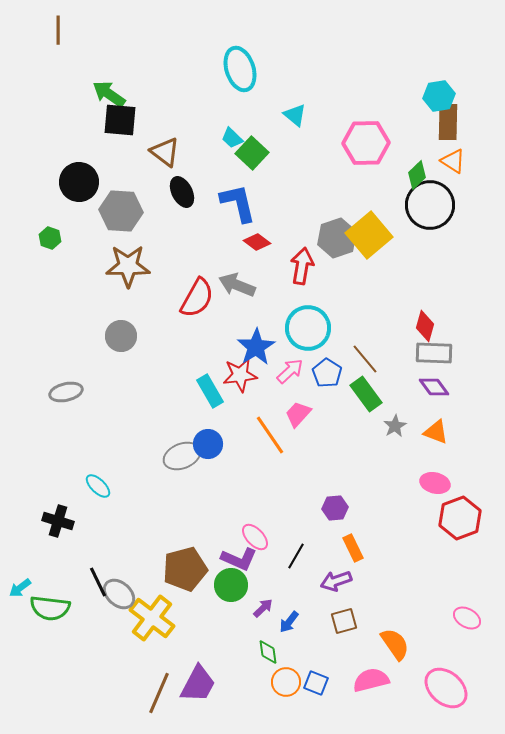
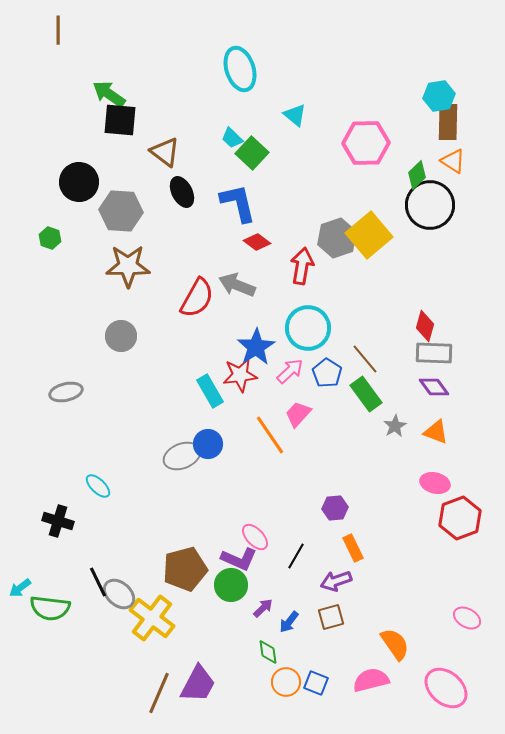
brown square at (344, 621): moved 13 px left, 4 px up
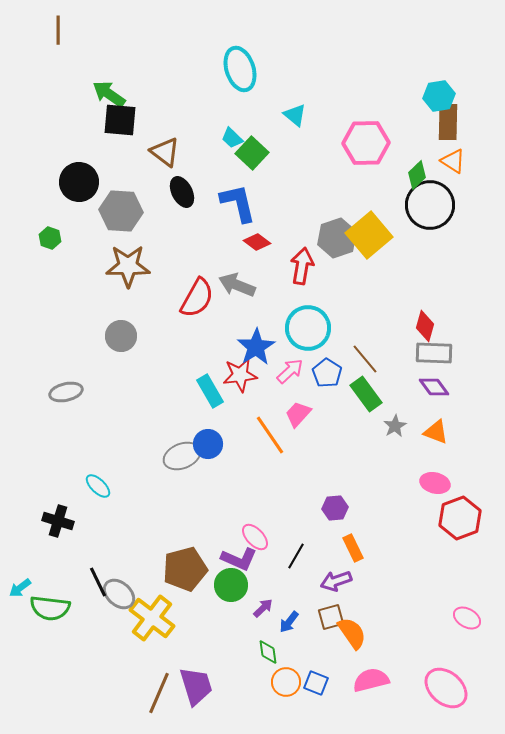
orange semicircle at (395, 644): moved 43 px left, 11 px up
purple trapezoid at (198, 684): moved 2 px left, 2 px down; rotated 45 degrees counterclockwise
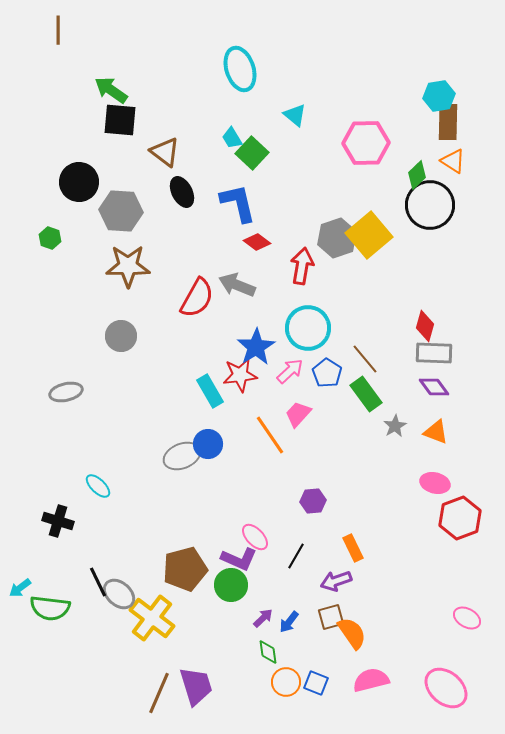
green arrow at (109, 94): moved 2 px right, 4 px up
cyan trapezoid at (232, 138): rotated 15 degrees clockwise
purple hexagon at (335, 508): moved 22 px left, 7 px up
purple arrow at (263, 608): moved 10 px down
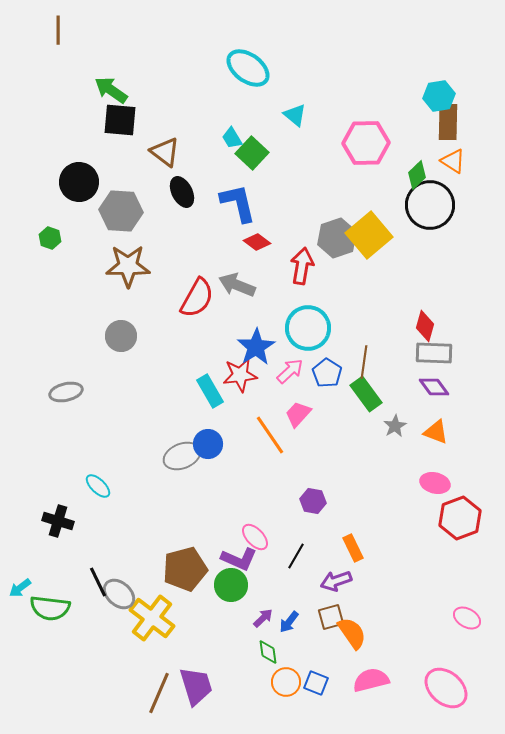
cyan ellipse at (240, 69): moved 8 px right, 1 px up; rotated 36 degrees counterclockwise
brown line at (365, 359): moved 1 px left, 3 px down; rotated 48 degrees clockwise
purple hexagon at (313, 501): rotated 15 degrees clockwise
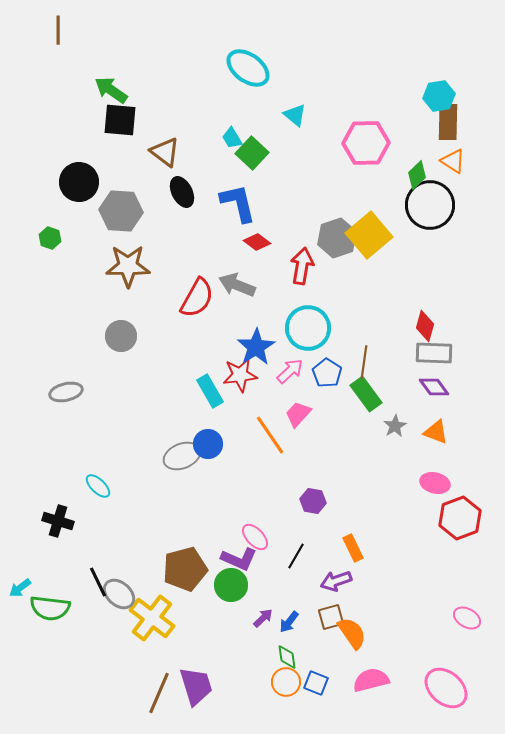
green diamond at (268, 652): moved 19 px right, 5 px down
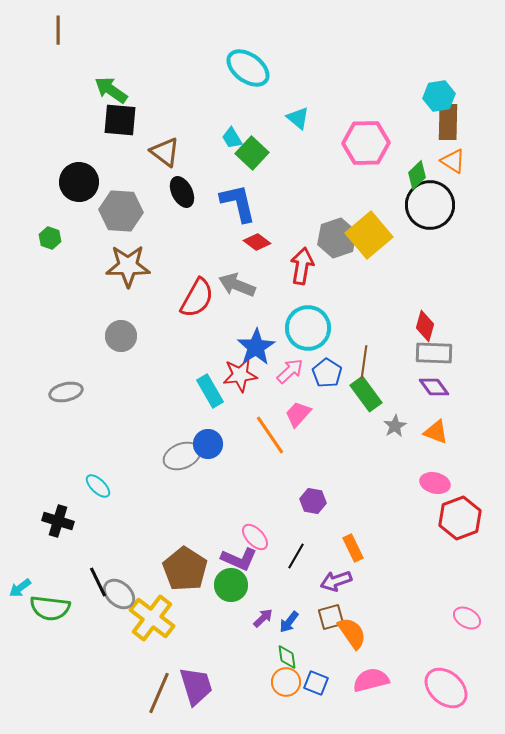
cyan triangle at (295, 115): moved 3 px right, 3 px down
brown pentagon at (185, 569): rotated 24 degrees counterclockwise
